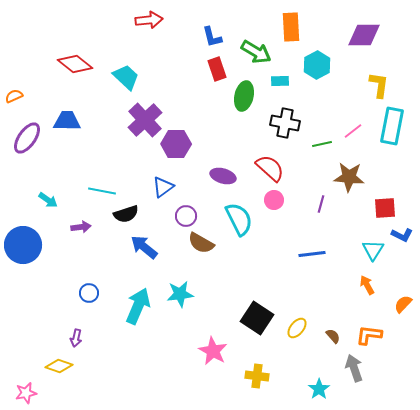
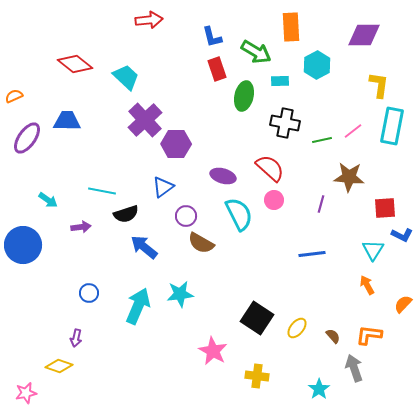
green line at (322, 144): moved 4 px up
cyan semicircle at (239, 219): moved 5 px up
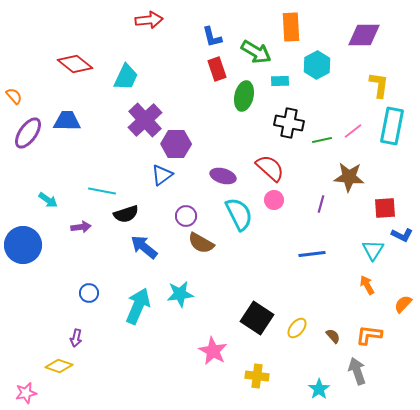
cyan trapezoid at (126, 77): rotated 72 degrees clockwise
orange semicircle at (14, 96): rotated 72 degrees clockwise
black cross at (285, 123): moved 4 px right
purple ellipse at (27, 138): moved 1 px right, 5 px up
blue triangle at (163, 187): moved 1 px left, 12 px up
gray arrow at (354, 368): moved 3 px right, 3 px down
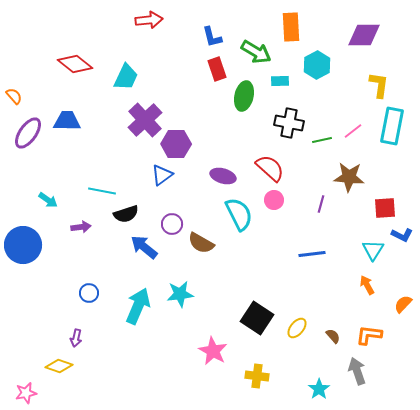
purple circle at (186, 216): moved 14 px left, 8 px down
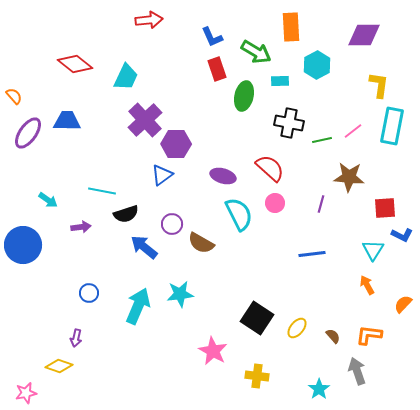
blue L-shape at (212, 37): rotated 10 degrees counterclockwise
pink circle at (274, 200): moved 1 px right, 3 px down
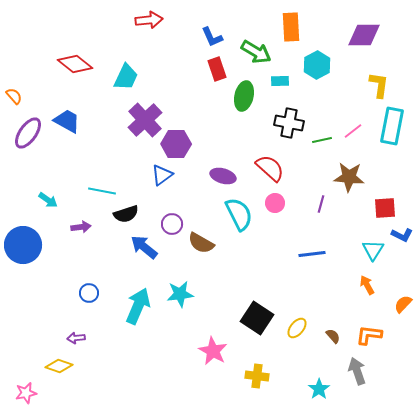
blue trapezoid at (67, 121): rotated 28 degrees clockwise
purple arrow at (76, 338): rotated 72 degrees clockwise
